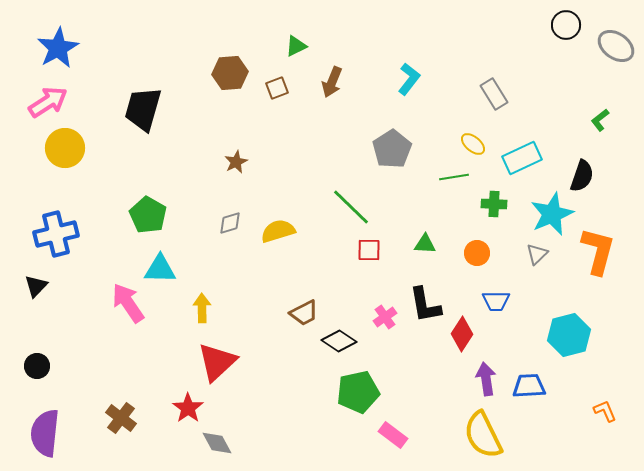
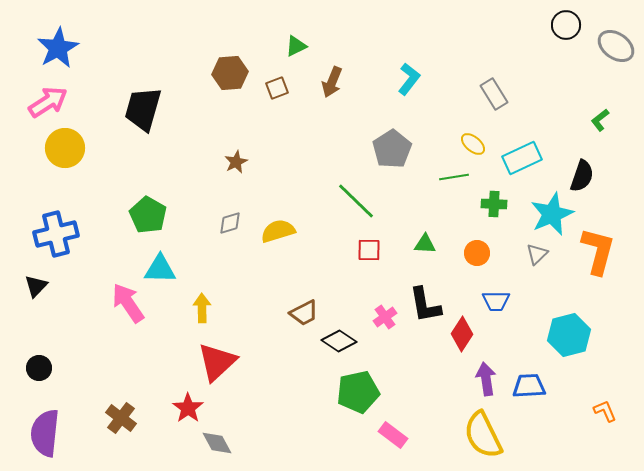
green line at (351, 207): moved 5 px right, 6 px up
black circle at (37, 366): moved 2 px right, 2 px down
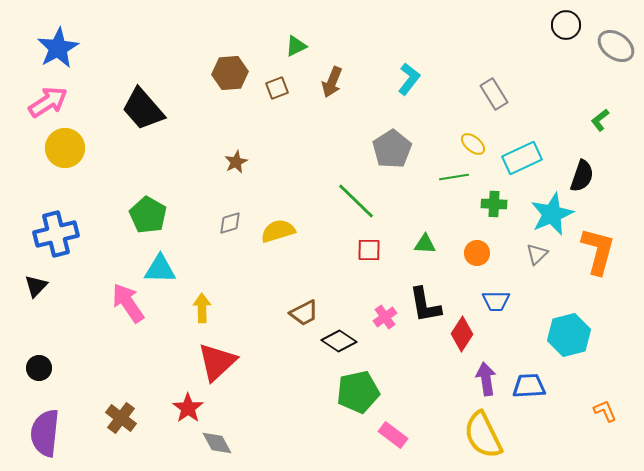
black trapezoid at (143, 109): rotated 57 degrees counterclockwise
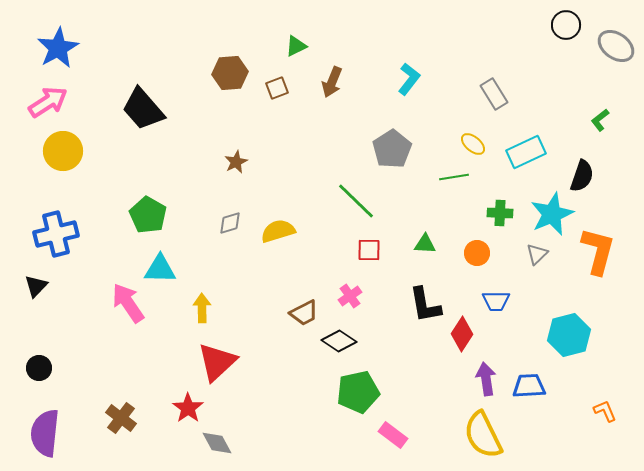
yellow circle at (65, 148): moved 2 px left, 3 px down
cyan rectangle at (522, 158): moved 4 px right, 6 px up
green cross at (494, 204): moved 6 px right, 9 px down
pink cross at (385, 317): moved 35 px left, 21 px up
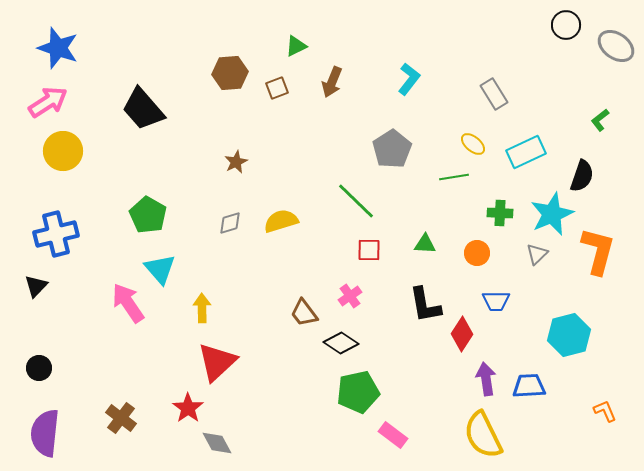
blue star at (58, 48): rotated 24 degrees counterclockwise
yellow semicircle at (278, 231): moved 3 px right, 10 px up
cyan triangle at (160, 269): rotated 48 degrees clockwise
brown trapezoid at (304, 313): rotated 80 degrees clockwise
black diamond at (339, 341): moved 2 px right, 2 px down
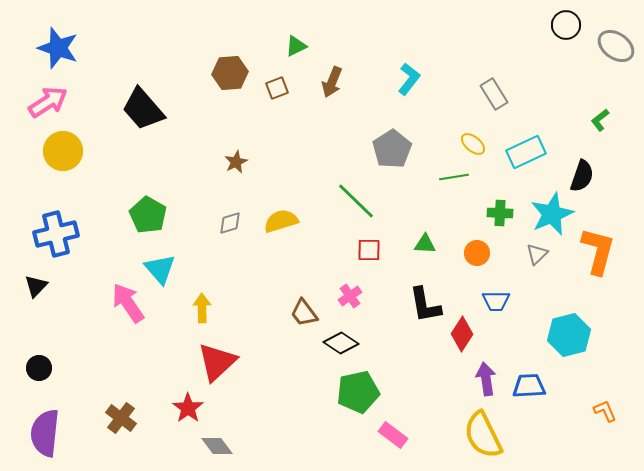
gray diamond at (217, 443): moved 3 px down; rotated 8 degrees counterclockwise
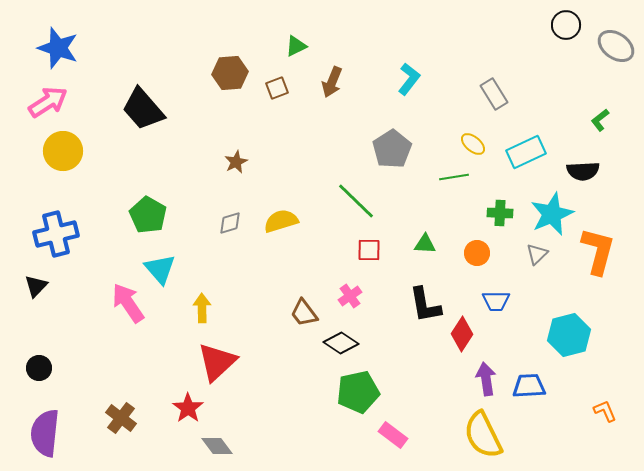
black semicircle at (582, 176): moved 1 px right, 5 px up; rotated 68 degrees clockwise
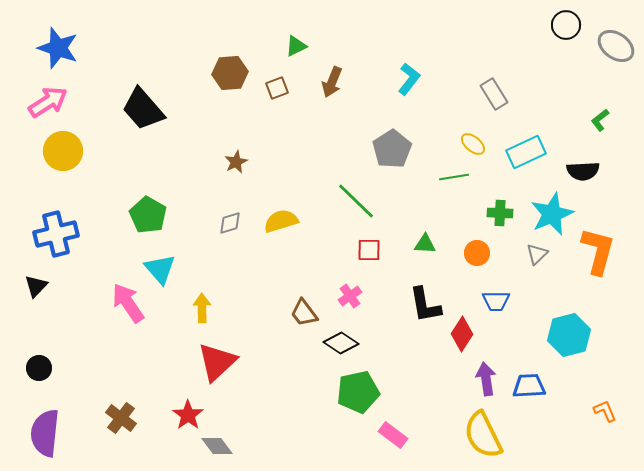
red star at (188, 408): moved 7 px down
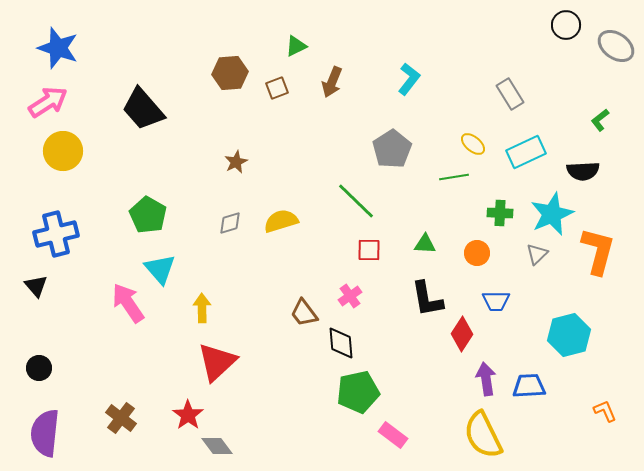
gray rectangle at (494, 94): moved 16 px right
black triangle at (36, 286): rotated 25 degrees counterclockwise
black L-shape at (425, 305): moved 2 px right, 6 px up
black diamond at (341, 343): rotated 52 degrees clockwise
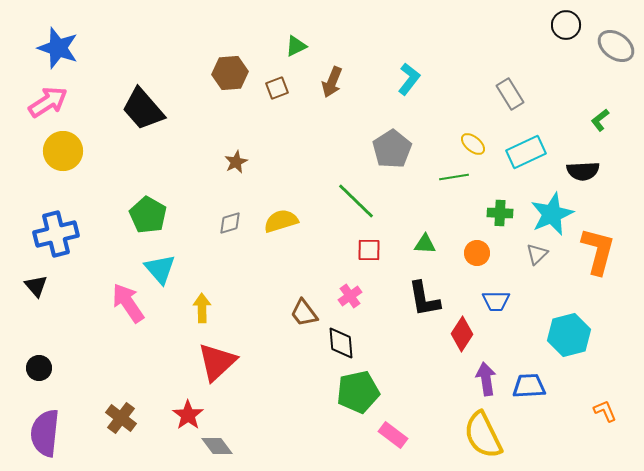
black L-shape at (427, 299): moved 3 px left
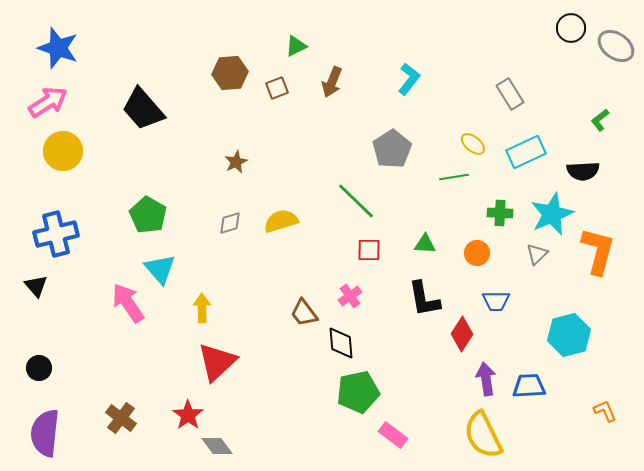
black circle at (566, 25): moved 5 px right, 3 px down
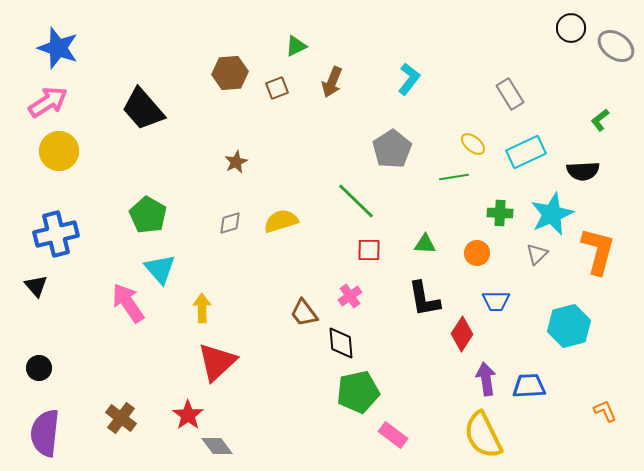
yellow circle at (63, 151): moved 4 px left
cyan hexagon at (569, 335): moved 9 px up
